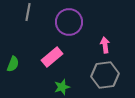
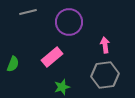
gray line: rotated 66 degrees clockwise
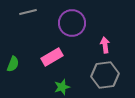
purple circle: moved 3 px right, 1 px down
pink rectangle: rotated 10 degrees clockwise
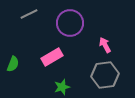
gray line: moved 1 px right, 2 px down; rotated 12 degrees counterclockwise
purple circle: moved 2 px left
pink arrow: rotated 21 degrees counterclockwise
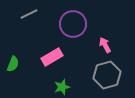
purple circle: moved 3 px right, 1 px down
gray hexagon: moved 2 px right; rotated 8 degrees counterclockwise
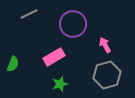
pink rectangle: moved 2 px right
green star: moved 2 px left, 3 px up
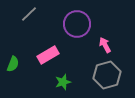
gray line: rotated 18 degrees counterclockwise
purple circle: moved 4 px right
pink rectangle: moved 6 px left, 2 px up
green star: moved 3 px right, 2 px up
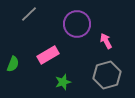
pink arrow: moved 1 px right, 4 px up
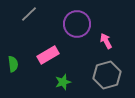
green semicircle: rotated 28 degrees counterclockwise
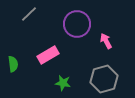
gray hexagon: moved 3 px left, 4 px down
green star: moved 1 px down; rotated 28 degrees clockwise
